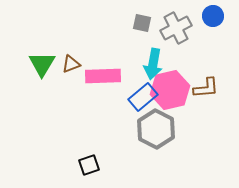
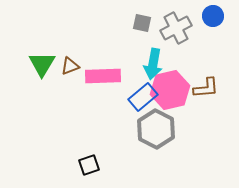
brown triangle: moved 1 px left, 2 px down
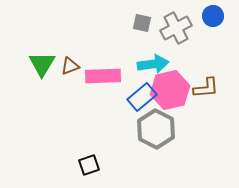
cyan arrow: rotated 108 degrees counterclockwise
blue rectangle: moved 1 px left
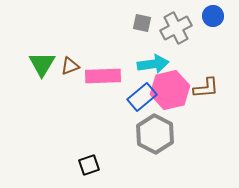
gray hexagon: moved 1 px left, 5 px down
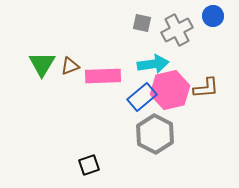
gray cross: moved 1 px right, 2 px down
